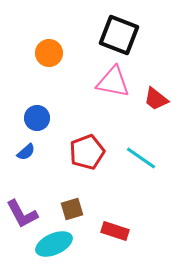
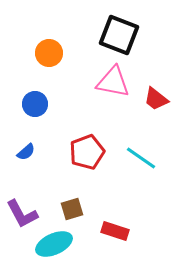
blue circle: moved 2 px left, 14 px up
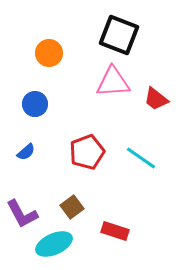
pink triangle: rotated 15 degrees counterclockwise
brown square: moved 2 px up; rotated 20 degrees counterclockwise
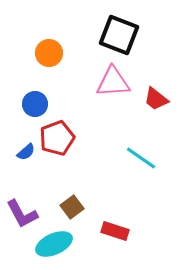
red pentagon: moved 30 px left, 14 px up
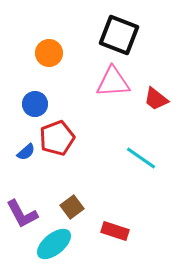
cyan ellipse: rotated 15 degrees counterclockwise
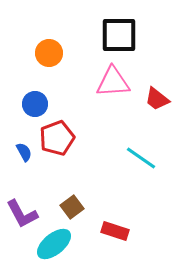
black square: rotated 21 degrees counterclockwise
red trapezoid: moved 1 px right
blue semicircle: moved 2 px left; rotated 78 degrees counterclockwise
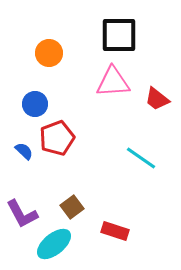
blue semicircle: moved 1 px up; rotated 18 degrees counterclockwise
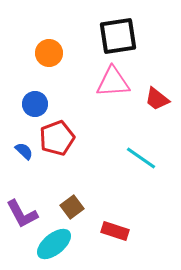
black square: moved 1 px left, 1 px down; rotated 9 degrees counterclockwise
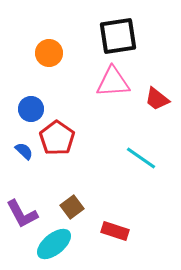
blue circle: moved 4 px left, 5 px down
red pentagon: rotated 16 degrees counterclockwise
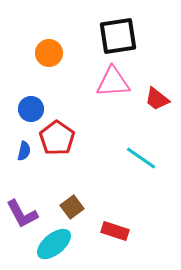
blue semicircle: rotated 60 degrees clockwise
